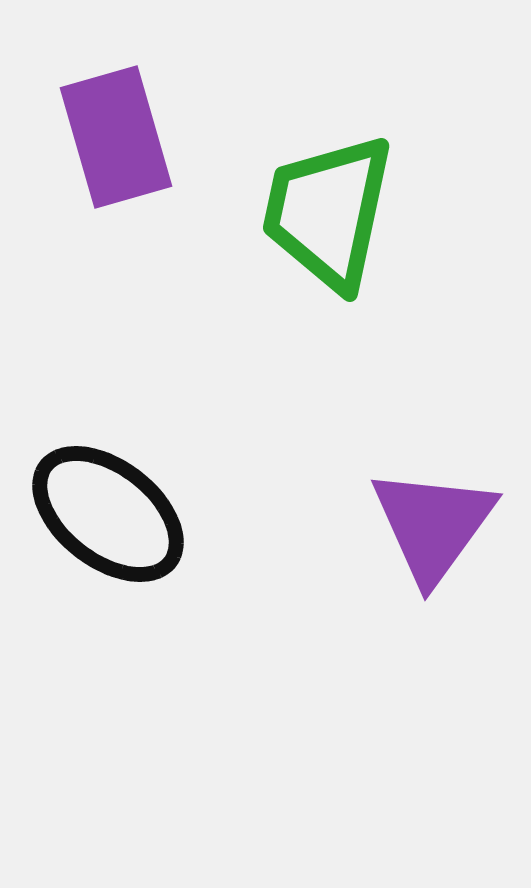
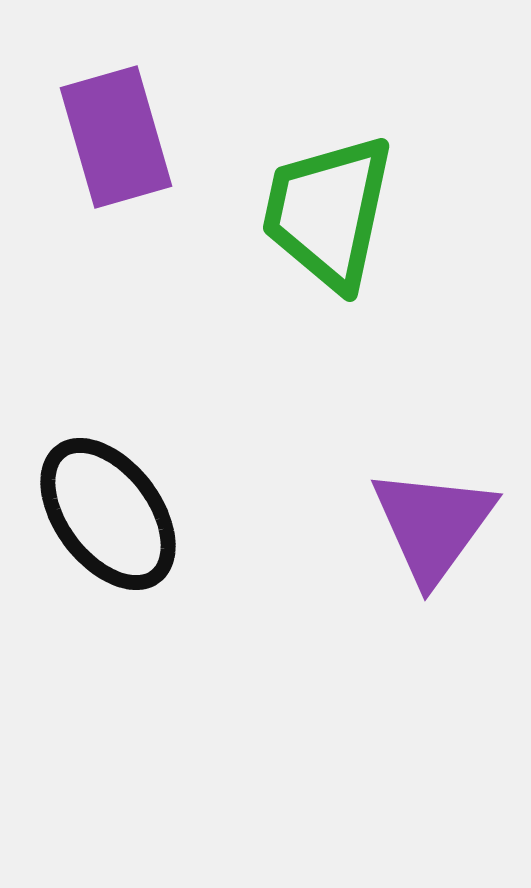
black ellipse: rotated 15 degrees clockwise
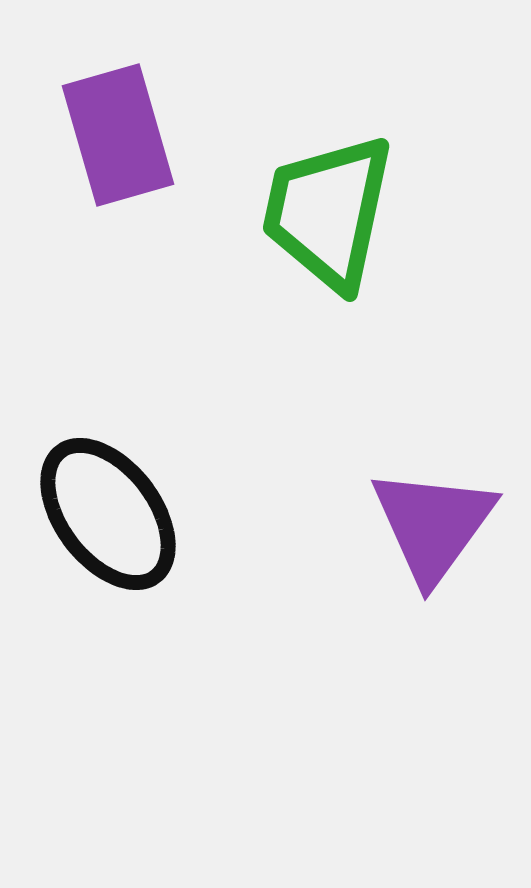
purple rectangle: moved 2 px right, 2 px up
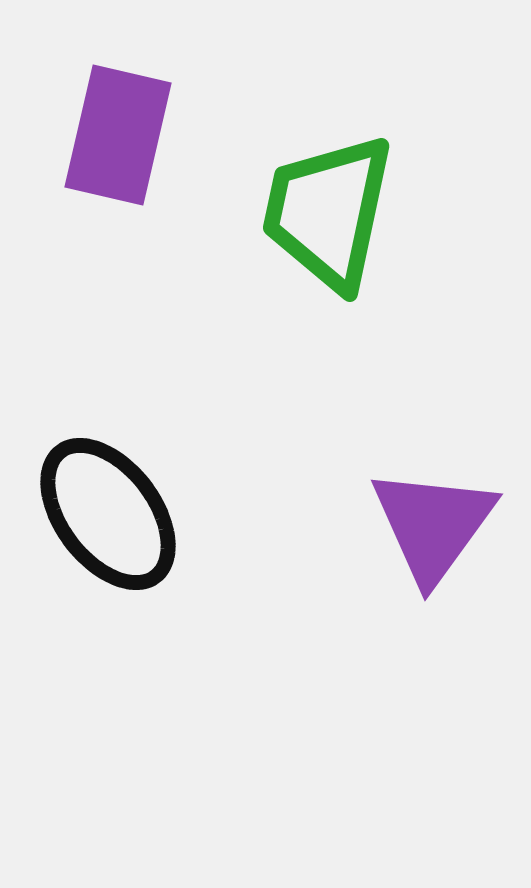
purple rectangle: rotated 29 degrees clockwise
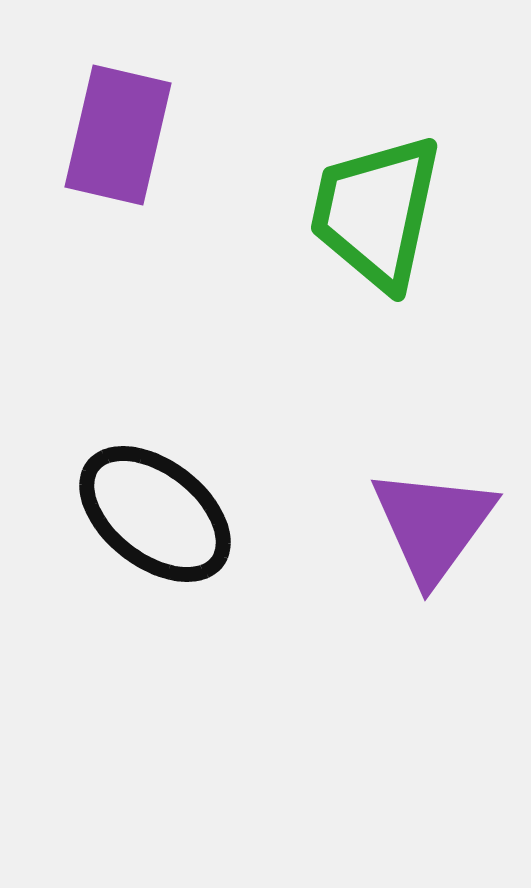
green trapezoid: moved 48 px right
black ellipse: moved 47 px right; rotated 15 degrees counterclockwise
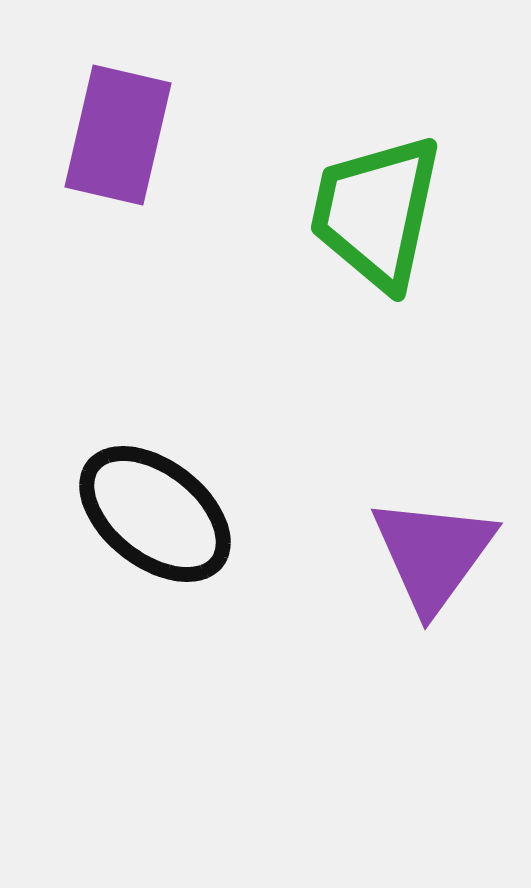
purple triangle: moved 29 px down
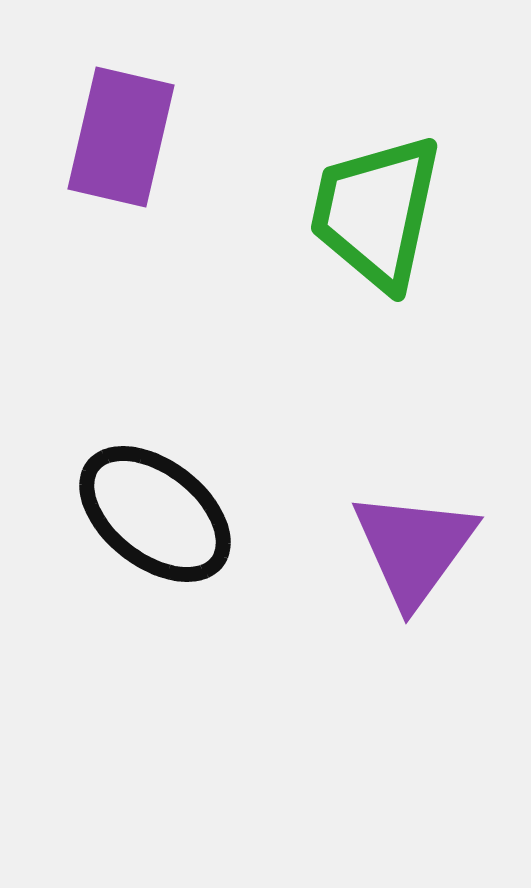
purple rectangle: moved 3 px right, 2 px down
purple triangle: moved 19 px left, 6 px up
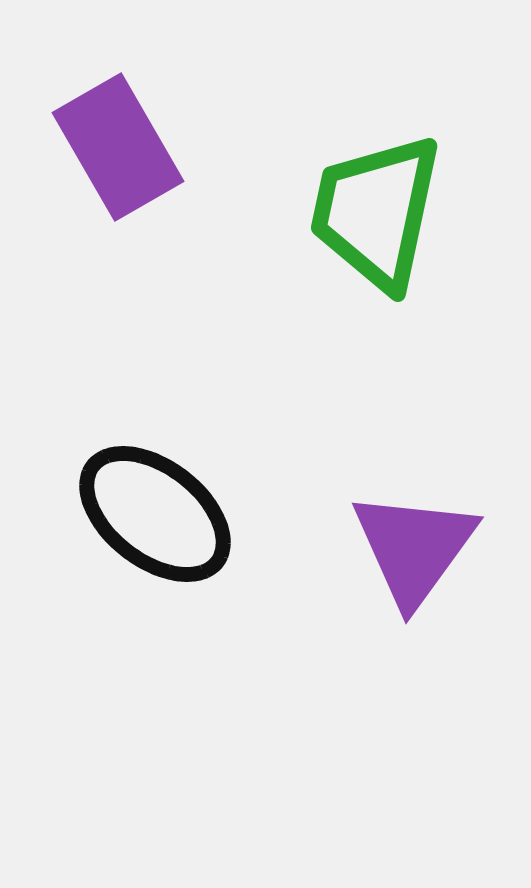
purple rectangle: moved 3 px left, 10 px down; rotated 43 degrees counterclockwise
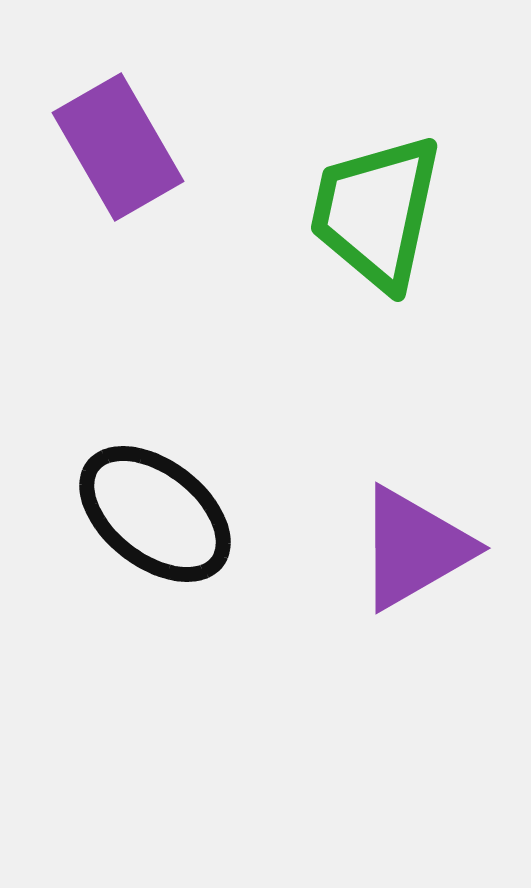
purple triangle: rotated 24 degrees clockwise
